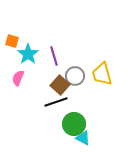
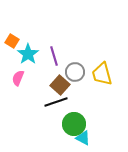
orange square: rotated 16 degrees clockwise
gray circle: moved 4 px up
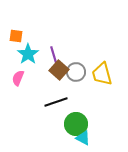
orange square: moved 4 px right, 5 px up; rotated 24 degrees counterclockwise
gray circle: moved 1 px right
brown square: moved 1 px left, 15 px up
green circle: moved 2 px right
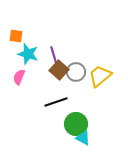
cyan star: rotated 20 degrees counterclockwise
yellow trapezoid: moved 2 px left, 2 px down; rotated 65 degrees clockwise
pink semicircle: moved 1 px right, 1 px up
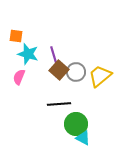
black line: moved 3 px right, 2 px down; rotated 15 degrees clockwise
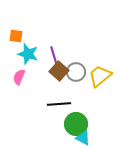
brown square: moved 1 px down
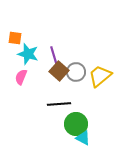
orange square: moved 1 px left, 2 px down
pink semicircle: moved 2 px right
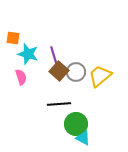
orange square: moved 2 px left
pink semicircle: rotated 140 degrees clockwise
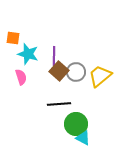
purple line: rotated 18 degrees clockwise
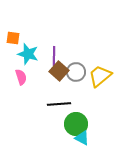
cyan triangle: moved 1 px left
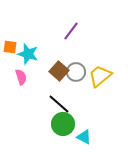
orange square: moved 3 px left, 9 px down
purple line: moved 17 px right, 25 px up; rotated 36 degrees clockwise
black line: rotated 45 degrees clockwise
green circle: moved 13 px left
cyan triangle: moved 2 px right, 1 px up
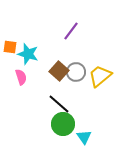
cyan triangle: rotated 28 degrees clockwise
